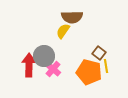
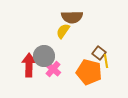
yellow line: moved 5 px up
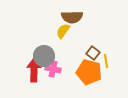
brown square: moved 6 px left
red arrow: moved 5 px right, 5 px down
pink cross: rotated 28 degrees counterclockwise
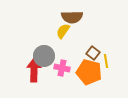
pink cross: moved 9 px right, 1 px up
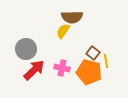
gray circle: moved 18 px left, 7 px up
red arrow: rotated 45 degrees clockwise
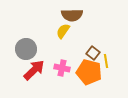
brown semicircle: moved 2 px up
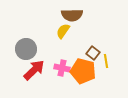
orange pentagon: moved 6 px left, 1 px up
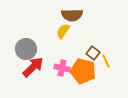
yellow line: rotated 16 degrees counterclockwise
red arrow: moved 1 px left, 3 px up
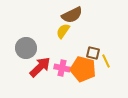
brown semicircle: rotated 25 degrees counterclockwise
gray circle: moved 1 px up
brown square: rotated 24 degrees counterclockwise
red arrow: moved 7 px right
orange pentagon: moved 2 px up
